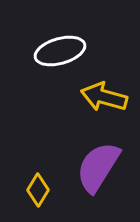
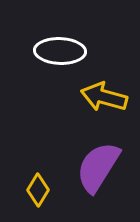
white ellipse: rotated 18 degrees clockwise
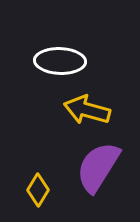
white ellipse: moved 10 px down
yellow arrow: moved 17 px left, 13 px down
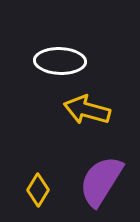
purple semicircle: moved 3 px right, 14 px down
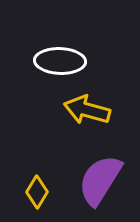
purple semicircle: moved 1 px left, 1 px up
yellow diamond: moved 1 px left, 2 px down
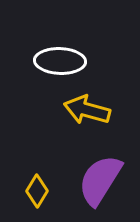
yellow diamond: moved 1 px up
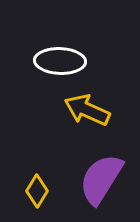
yellow arrow: rotated 9 degrees clockwise
purple semicircle: moved 1 px right, 1 px up
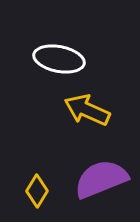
white ellipse: moved 1 px left, 2 px up; rotated 9 degrees clockwise
purple semicircle: rotated 36 degrees clockwise
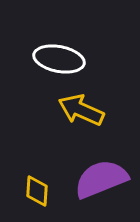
yellow arrow: moved 6 px left
yellow diamond: rotated 28 degrees counterclockwise
